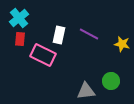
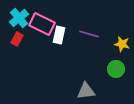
purple line: rotated 12 degrees counterclockwise
red rectangle: moved 3 px left; rotated 24 degrees clockwise
pink rectangle: moved 1 px left, 31 px up
green circle: moved 5 px right, 12 px up
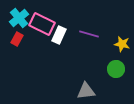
white rectangle: rotated 12 degrees clockwise
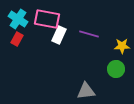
cyan cross: moved 1 px left, 1 px down; rotated 18 degrees counterclockwise
pink rectangle: moved 5 px right, 5 px up; rotated 15 degrees counterclockwise
yellow star: moved 2 px down; rotated 14 degrees counterclockwise
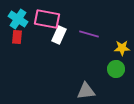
red rectangle: moved 2 px up; rotated 24 degrees counterclockwise
yellow star: moved 2 px down
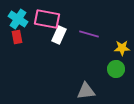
red rectangle: rotated 16 degrees counterclockwise
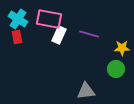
pink rectangle: moved 2 px right
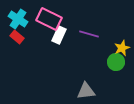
pink rectangle: rotated 15 degrees clockwise
red rectangle: rotated 40 degrees counterclockwise
yellow star: rotated 21 degrees counterclockwise
green circle: moved 7 px up
